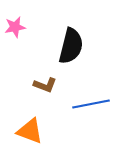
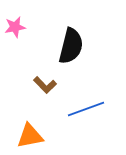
brown L-shape: rotated 25 degrees clockwise
blue line: moved 5 px left, 5 px down; rotated 9 degrees counterclockwise
orange triangle: moved 5 px down; rotated 32 degrees counterclockwise
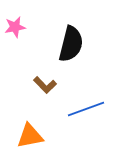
black semicircle: moved 2 px up
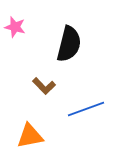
pink star: rotated 25 degrees clockwise
black semicircle: moved 2 px left
brown L-shape: moved 1 px left, 1 px down
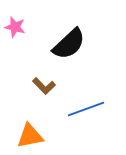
black semicircle: rotated 33 degrees clockwise
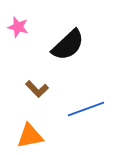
pink star: moved 3 px right
black semicircle: moved 1 px left, 1 px down
brown L-shape: moved 7 px left, 3 px down
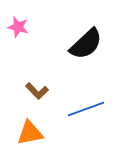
black semicircle: moved 18 px right, 1 px up
brown L-shape: moved 2 px down
orange triangle: moved 3 px up
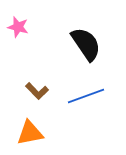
black semicircle: rotated 81 degrees counterclockwise
blue line: moved 13 px up
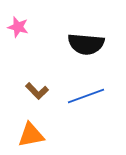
black semicircle: rotated 129 degrees clockwise
orange triangle: moved 1 px right, 2 px down
